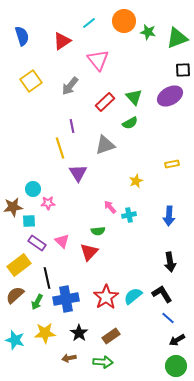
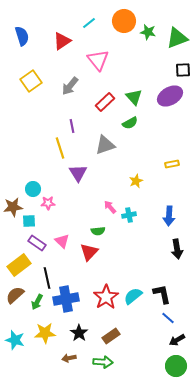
black arrow at (170, 262): moved 7 px right, 13 px up
black L-shape at (162, 294): rotated 20 degrees clockwise
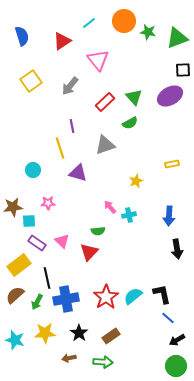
purple triangle at (78, 173): rotated 42 degrees counterclockwise
cyan circle at (33, 189): moved 19 px up
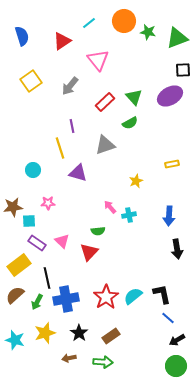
yellow star at (45, 333): rotated 15 degrees counterclockwise
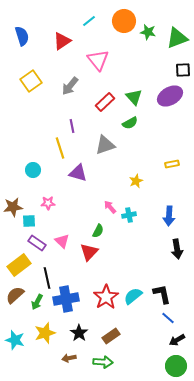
cyan line at (89, 23): moved 2 px up
green semicircle at (98, 231): rotated 56 degrees counterclockwise
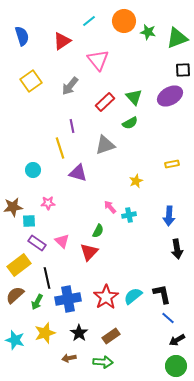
blue cross at (66, 299): moved 2 px right
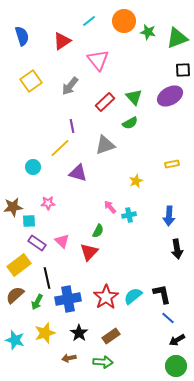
yellow line at (60, 148): rotated 65 degrees clockwise
cyan circle at (33, 170): moved 3 px up
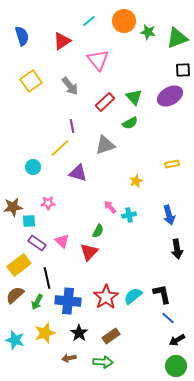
gray arrow at (70, 86): rotated 78 degrees counterclockwise
blue arrow at (169, 216): moved 1 px up; rotated 18 degrees counterclockwise
blue cross at (68, 299): moved 2 px down; rotated 15 degrees clockwise
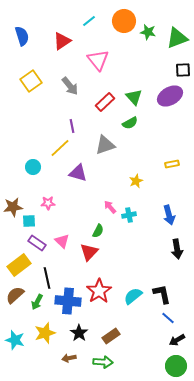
red star at (106, 297): moved 7 px left, 6 px up
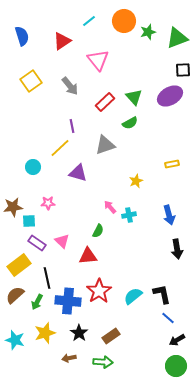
green star at (148, 32): rotated 28 degrees counterclockwise
red triangle at (89, 252): moved 1 px left, 4 px down; rotated 42 degrees clockwise
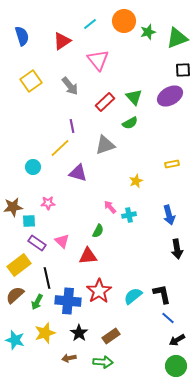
cyan line at (89, 21): moved 1 px right, 3 px down
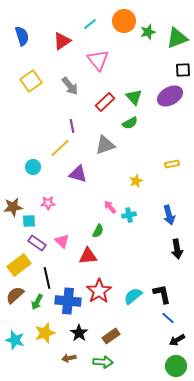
purple triangle at (78, 173): moved 1 px down
